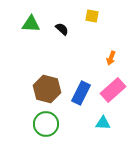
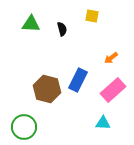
black semicircle: rotated 32 degrees clockwise
orange arrow: rotated 32 degrees clockwise
blue rectangle: moved 3 px left, 13 px up
green circle: moved 22 px left, 3 px down
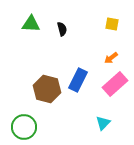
yellow square: moved 20 px right, 8 px down
pink rectangle: moved 2 px right, 6 px up
cyan triangle: rotated 49 degrees counterclockwise
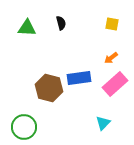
green triangle: moved 4 px left, 4 px down
black semicircle: moved 1 px left, 6 px up
blue rectangle: moved 1 px right, 2 px up; rotated 55 degrees clockwise
brown hexagon: moved 2 px right, 1 px up
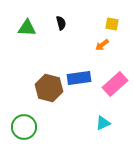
orange arrow: moved 9 px left, 13 px up
cyan triangle: rotated 21 degrees clockwise
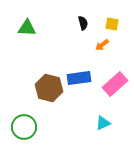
black semicircle: moved 22 px right
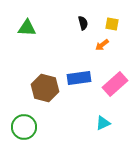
brown hexagon: moved 4 px left
